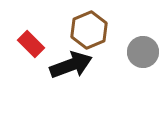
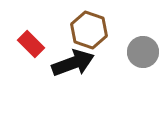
brown hexagon: rotated 18 degrees counterclockwise
black arrow: moved 2 px right, 2 px up
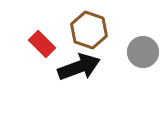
red rectangle: moved 11 px right
black arrow: moved 6 px right, 4 px down
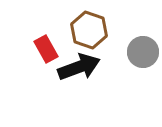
red rectangle: moved 4 px right, 5 px down; rotated 16 degrees clockwise
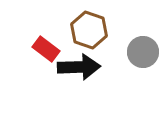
red rectangle: rotated 24 degrees counterclockwise
black arrow: rotated 18 degrees clockwise
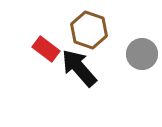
gray circle: moved 1 px left, 2 px down
black arrow: moved 1 px down; rotated 129 degrees counterclockwise
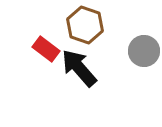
brown hexagon: moved 4 px left, 5 px up
gray circle: moved 2 px right, 3 px up
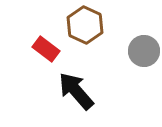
brown hexagon: rotated 6 degrees clockwise
black arrow: moved 3 px left, 23 px down
